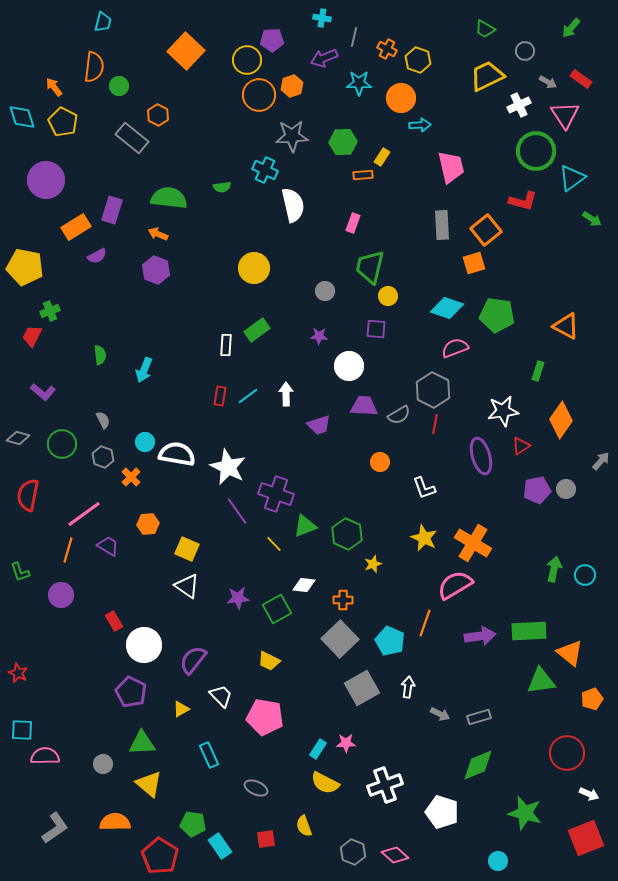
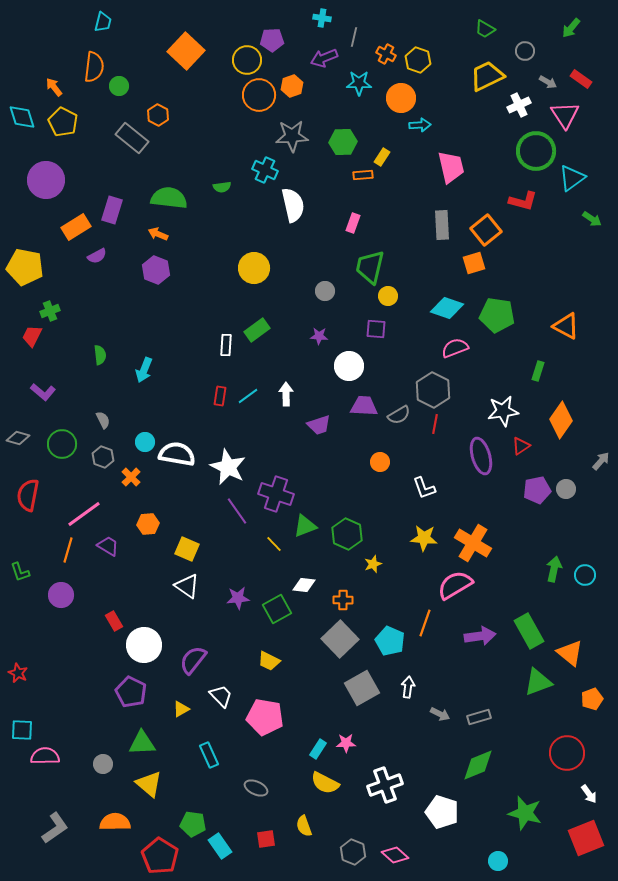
orange cross at (387, 49): moved 1 px left, 5 px down
yellow star at (424, 538): rotated 20 degrees counterclockwise
green rectangle at (529, 631): rotated 64 degrees clockwise
green triangle at (541, 681): moved 3 px left, 1 px down; rotated 12 degrees counterclockwise
white arrow at (589, 794): rotated 30 degrees clockwise
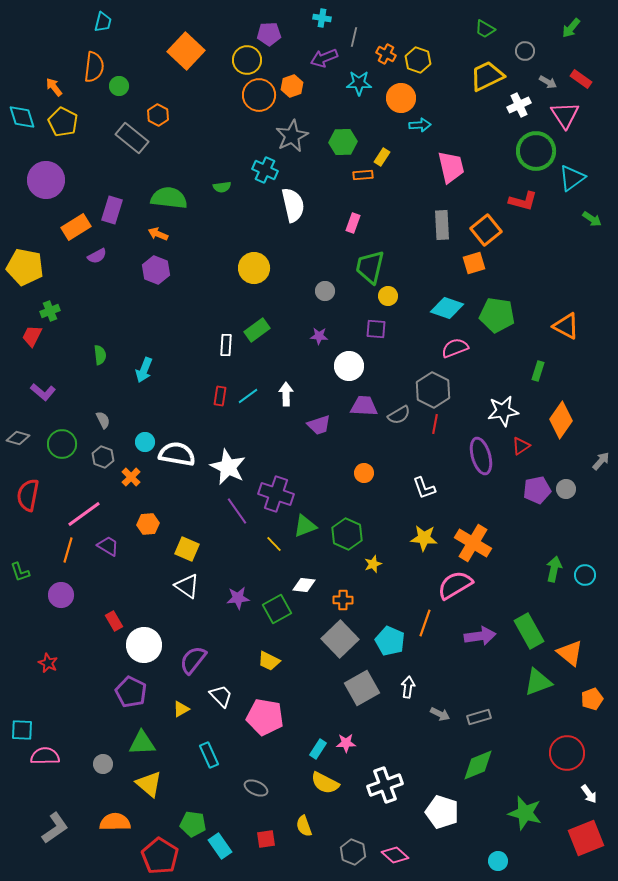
purple pentagon at (272, 40): moved 3 px left, 6 px up
gray star at (292, 136): rotated 24 degrees counterclockwise
orange circle at (380, 462): moved 16 px left, 11 px down
red star at (18, 673): moved 30 px right, 10 px up
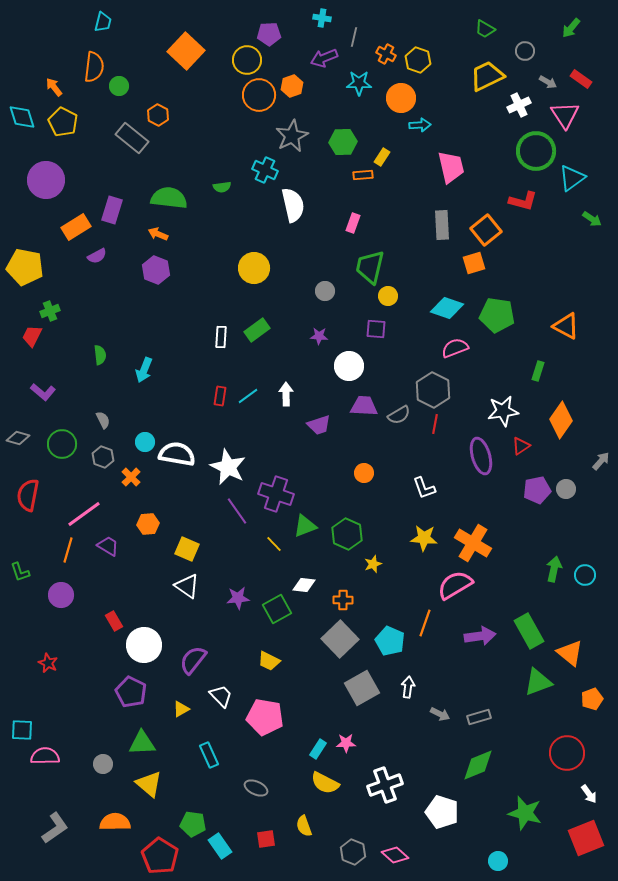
white rectangle at (226, 345): moved 5 px left, 8 px up
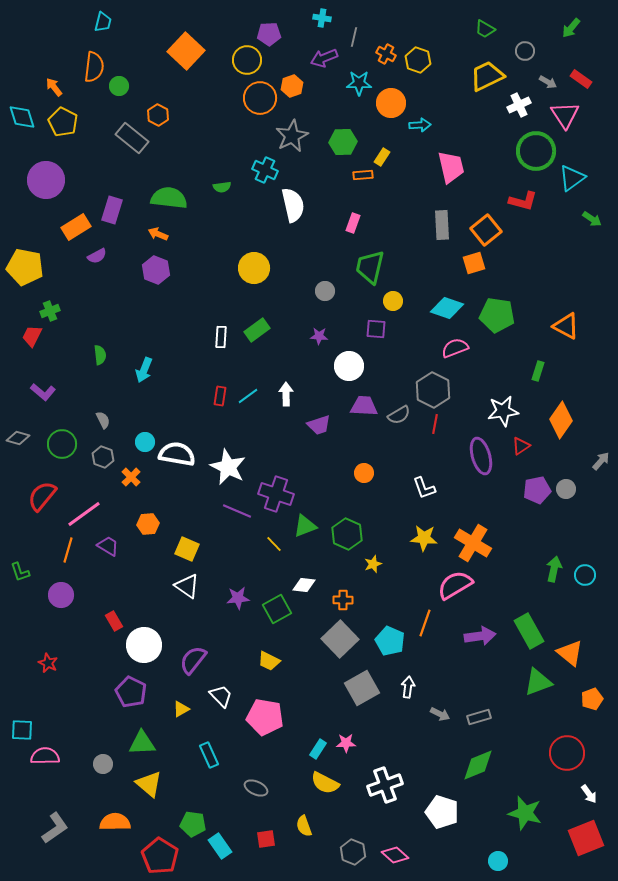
orange circle at (259, 95): moved 1 px right, 3 px down
orange circle at (401, 98): moved 10 px left, 5 px down
yellow circle at (388, 296): moved 5 px right, 5 px down
red semicircle at (28, 495): moved 14 px right, 1 px down; rotated 28 degrees clockwise
purple line at (237, 511): rotated 32 degrees counterclockwise
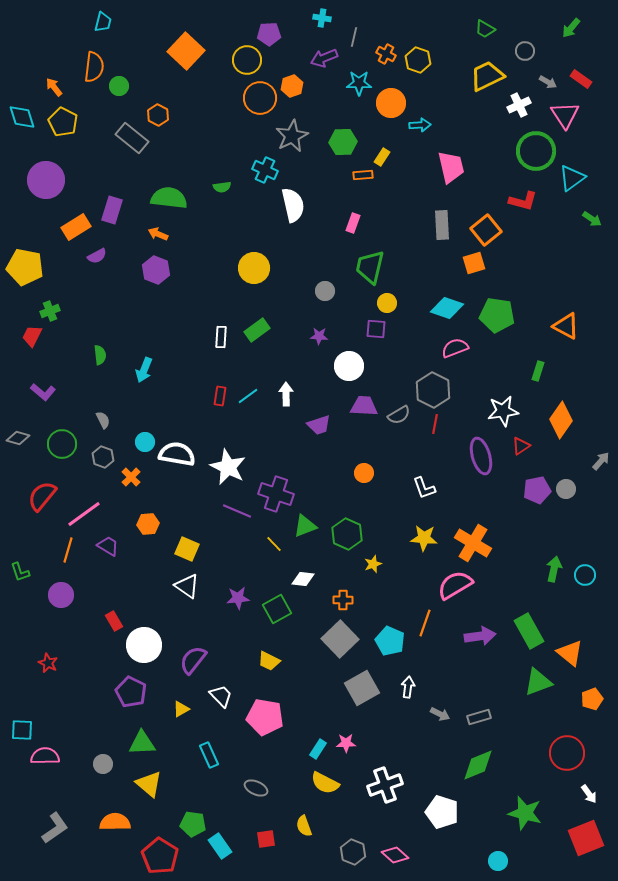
yellow circle at (393, 301): moved 6 px left, 2 px down
white diamond at (304, 585): moved 1 px left, 6 px up
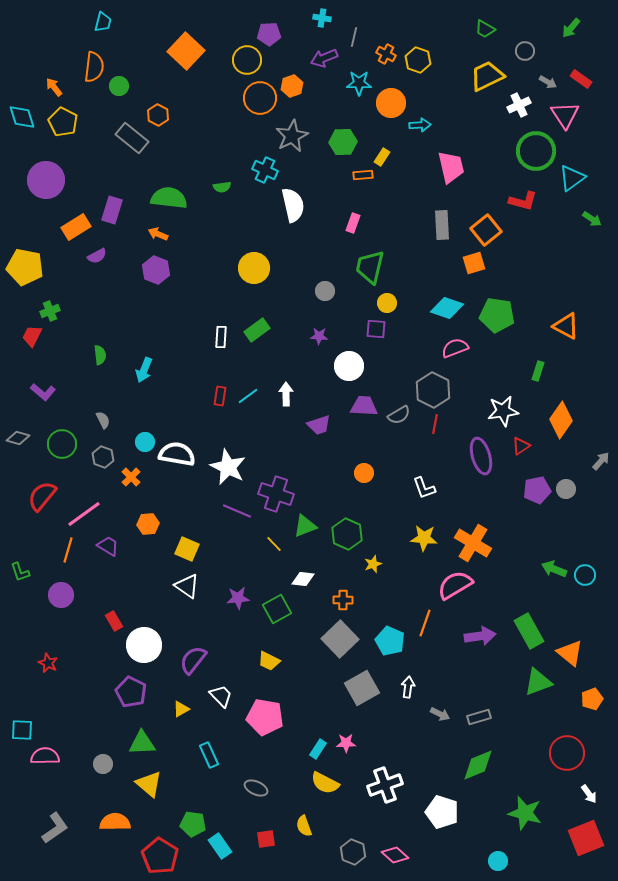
green arrow at (554, 569): rotated 80 degrees counterclockwise
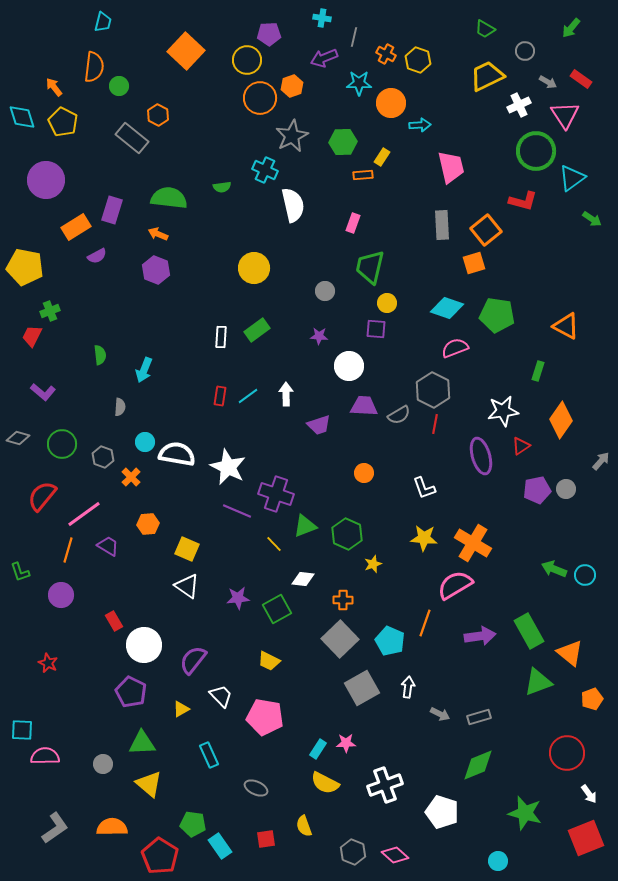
gray semicircle at (103, 420): moved 17 px right, 13 px up; rotated 30 degrees clockwise
orange semicircle at (115, 822): moved 3 px left, 5 px down
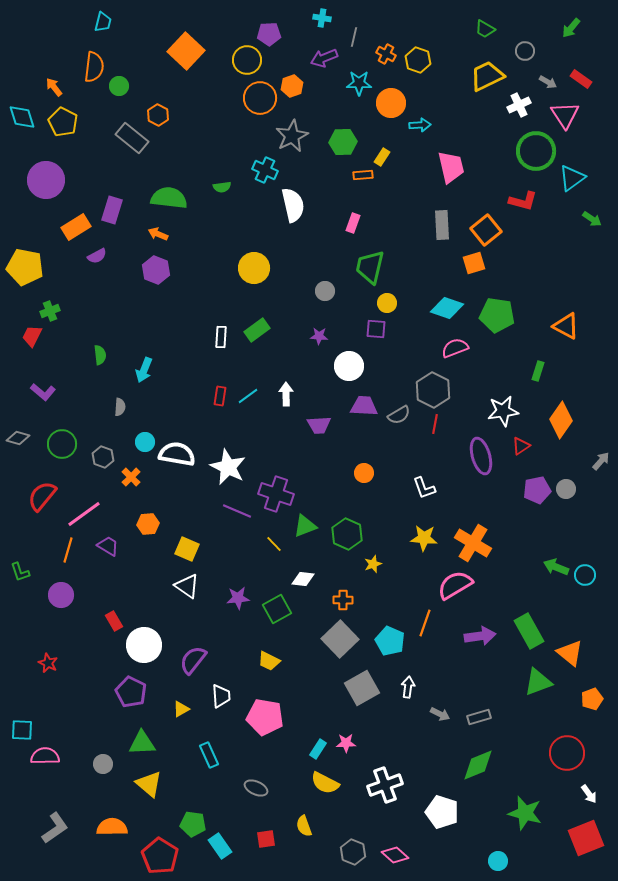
purple trapezoid at (319, 425): rotated 15 degrees clockwise
green arrow at (554, 569): moved 2 px right, 2 px up
white trapezoid at (221, 696): rotated 40 degrees clockwise
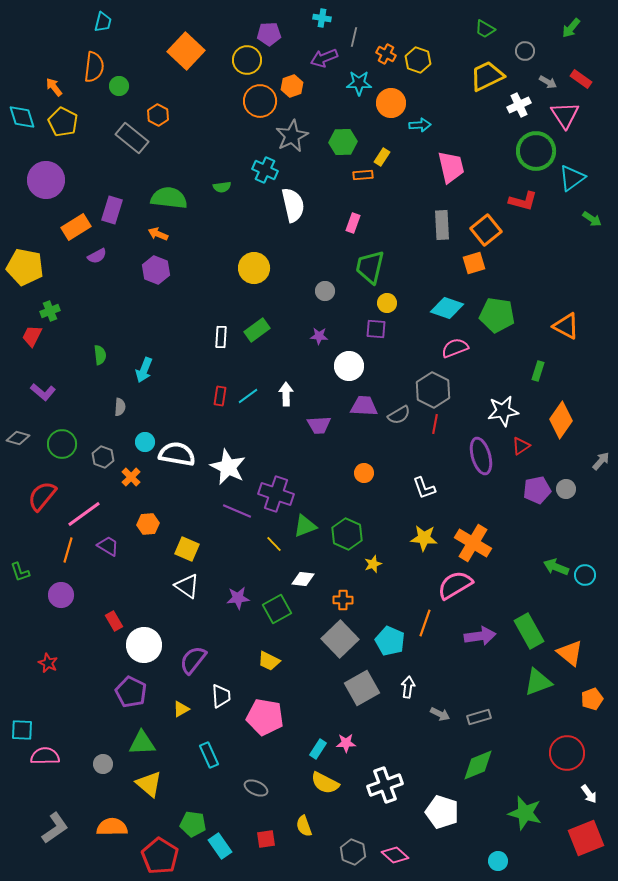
orange circle at (260, 98): moved 3 px down
